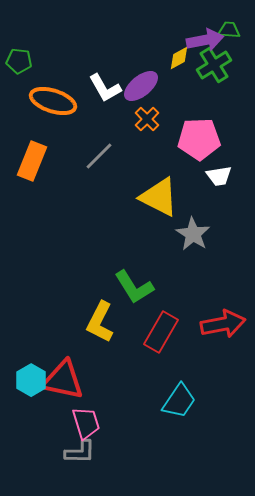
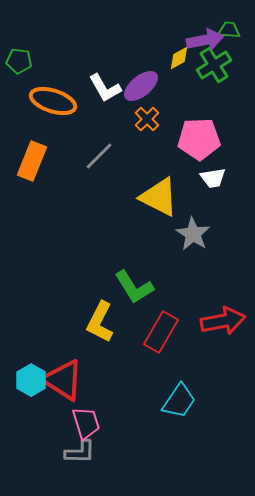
white trapezoid: moved 6 px left, 2 px down
red arrow: moved 3 px up
red triangle: rotated 21 degrees clockwise
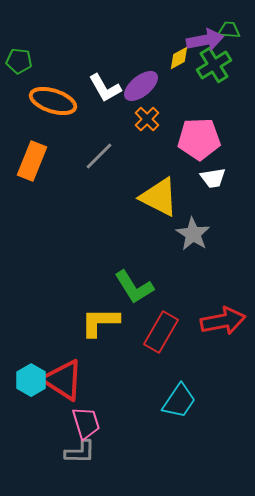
yellow L-shape: rotated 63 degrees clockwise
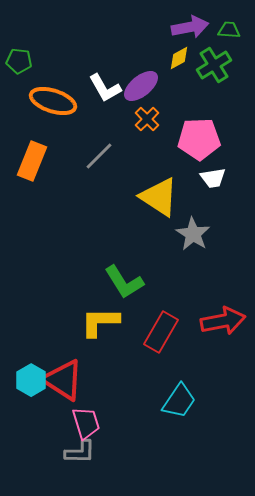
purple arrow: moved 15 px left, 13 px up
yellow triangle: rotated 6 degrees clockwise
green L-shape: moved 10 px left, 5 px up
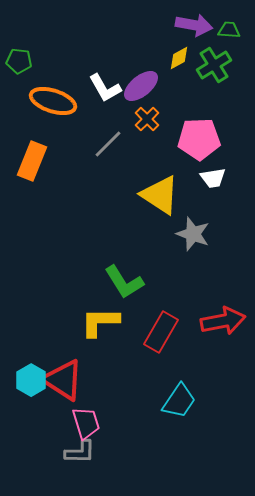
purple arrow: moved 4 px right, 2 px up; rotated 21 degrees clockwise
gray line: moved 9 px right, 12 px up
yellow triangle: moved 1 px right, 2 px up
gray star: rotated 12 degrees counterclockwise
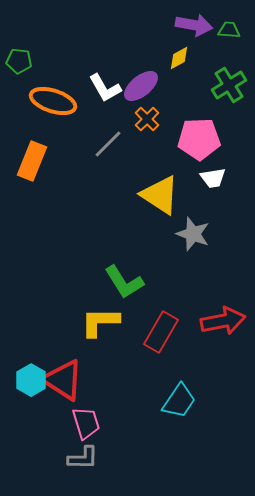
green cross: moved 15 px right, 20 px down
gray L-shape: moved 3 px right, 6 px down
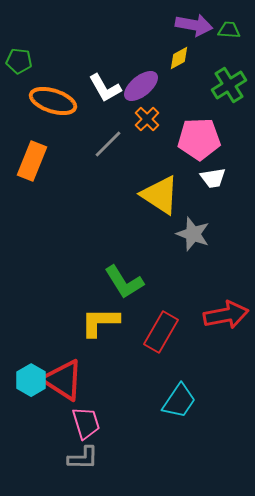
red arrow: moved 3 px right, 6 px up
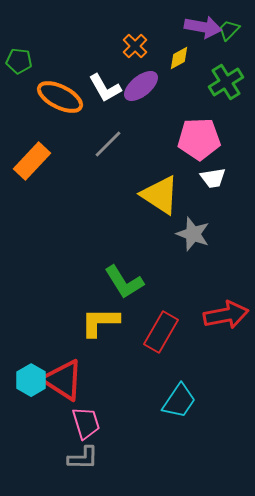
purple arrow: moved 9 px right, 2 px down
green trapezoid: rotated 50 degrees counterclockwise
green cross: moved 3 px left, 3 px up
orange ellipse: moved 7 px right, 4 px up; rotated 9 degrees clockwise
orange cross: moved 12 px left, 73 px up
orange rectangle: rotated 21 degrees clockwise
